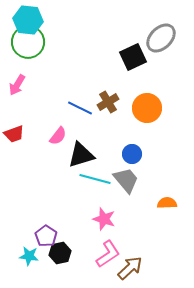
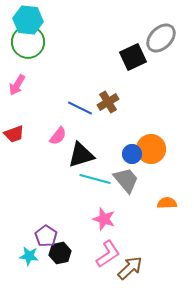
orange circle: moved 4 px right, 41 px down
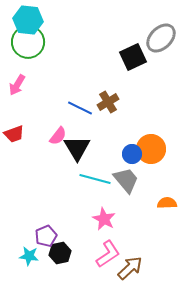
black triangle: moved 4 px left, 7 px up; rotated 44 degrees counterclockwise
pink star: rotated 10 degrees clockwise
purple pentagon: rotated 15 degrees clockwise
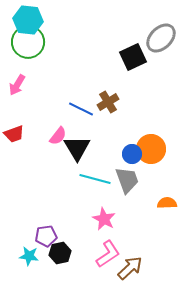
blue line: moved 1 px right, 1 px down
gray trapezoid: moved 1 px right; rotated 20 degrees clockwise
purple pentagon: rotated 15 degrees clockwise
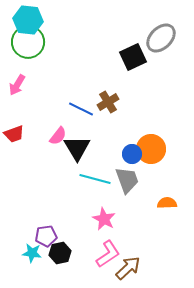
cyan star: moved 3 px right, 3 px up
brown arrow: moved 2 px left
